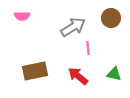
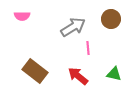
brown circle: moved 1 px down
brown rectangle: rotated 50 degrees clockwise
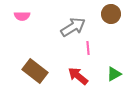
brown circle: moved 5 px up
green triangle: rotated 42 degrees counterclockwise
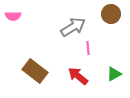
pink semicircle: moved 9 px left
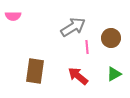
brown circle: moved 24 px down
pink line: moved 1 px left, 1 px up
brown rectangle: rotated 60 degrees clockwise
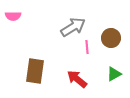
red arrow: moved 1 px left, 3 px down
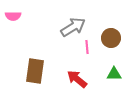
green triangle: rotated 28 degrees clockwise
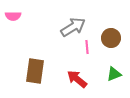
green triangle: rotated 21 degrees counterclockwise
